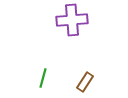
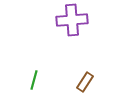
green line: moved 9 px left, 2 px down
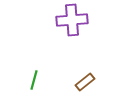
brown rectangle: rotated 18 degrees clockwise
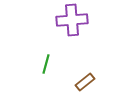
green line: moved 12 px right, 16 px up
